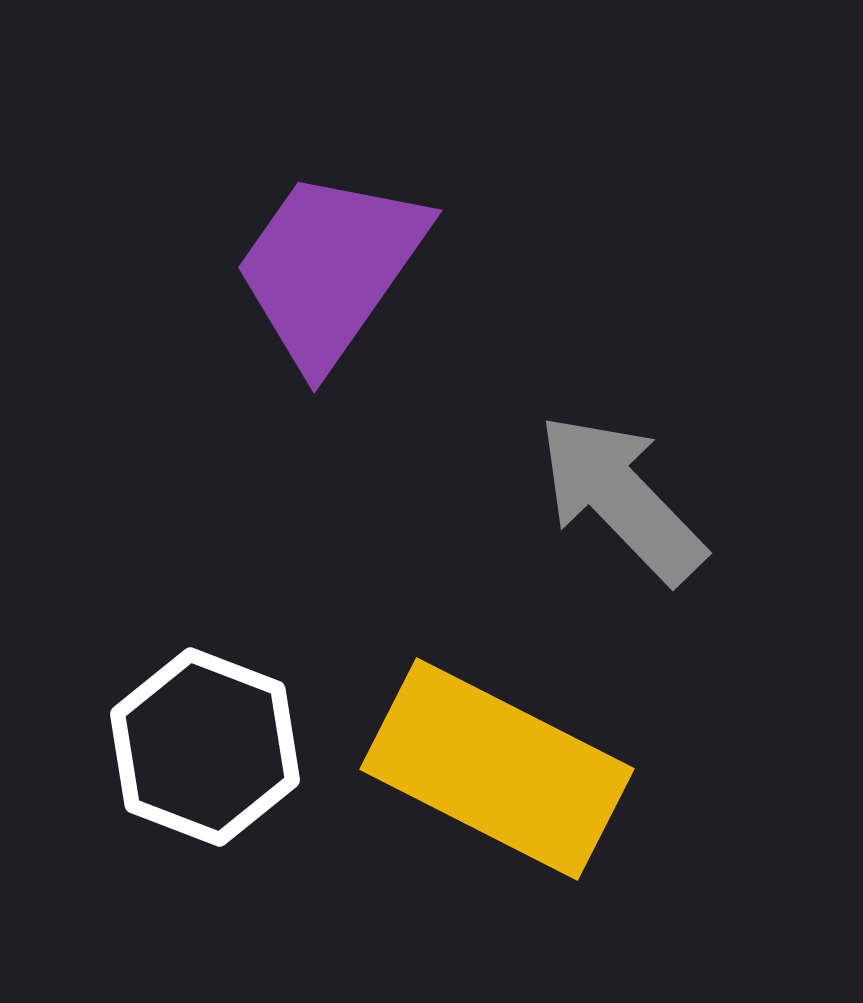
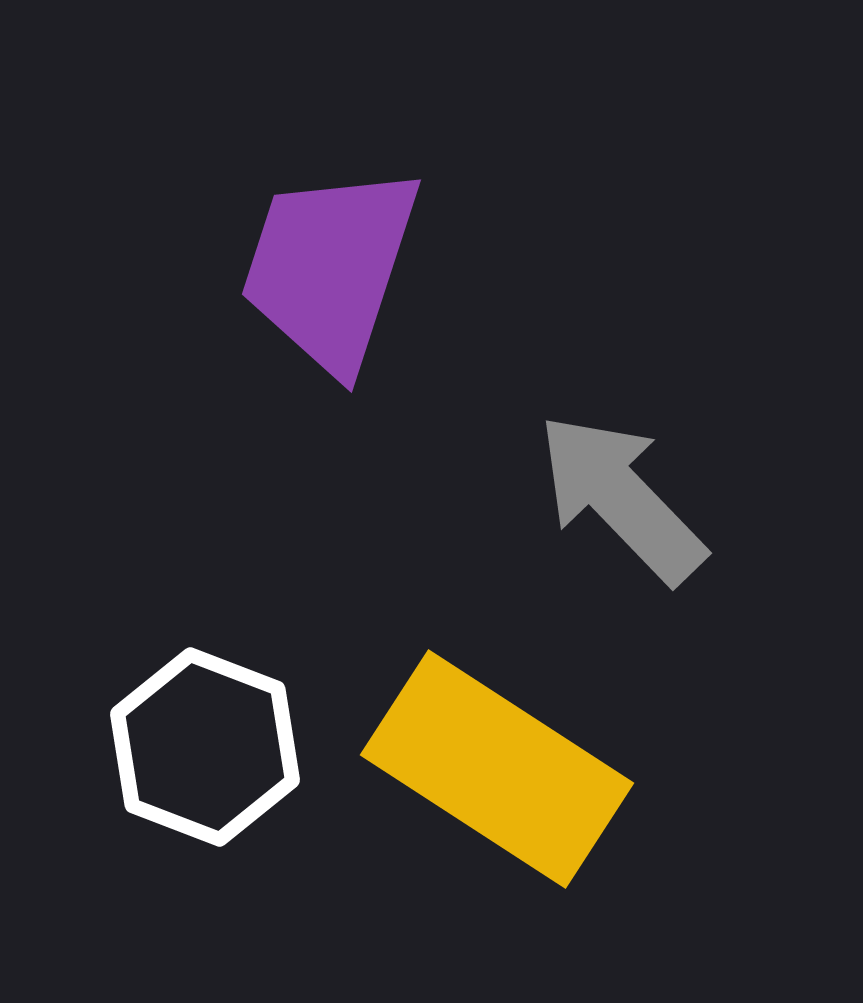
purple trapezoid: rotated 17 degrees counterclockwise
yellow rectangle: rotated 6 degrees clockwise
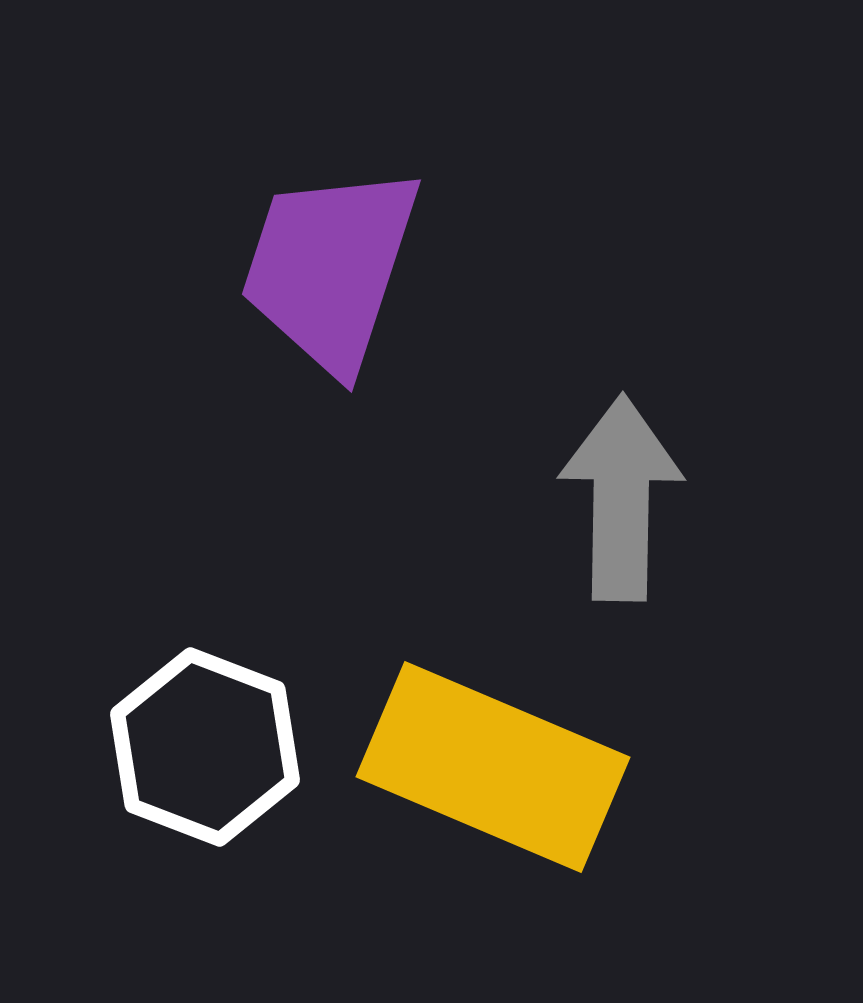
gray arrow: rotated 45 degrees clockwise
yellow rectangle: moved 4 px left, 2 px up; rotated 10 degrees counterclockwise
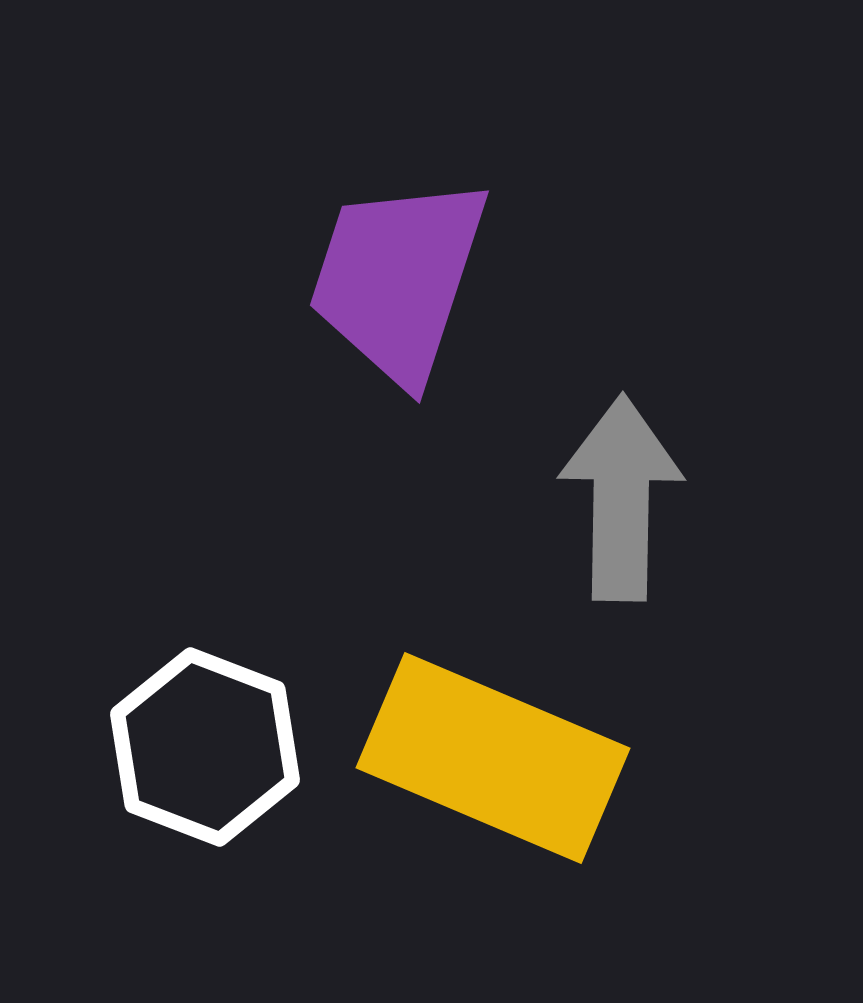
purple trapezoid: moved 68 px right, 11 px down
yellow rectangle: moved 9 px up
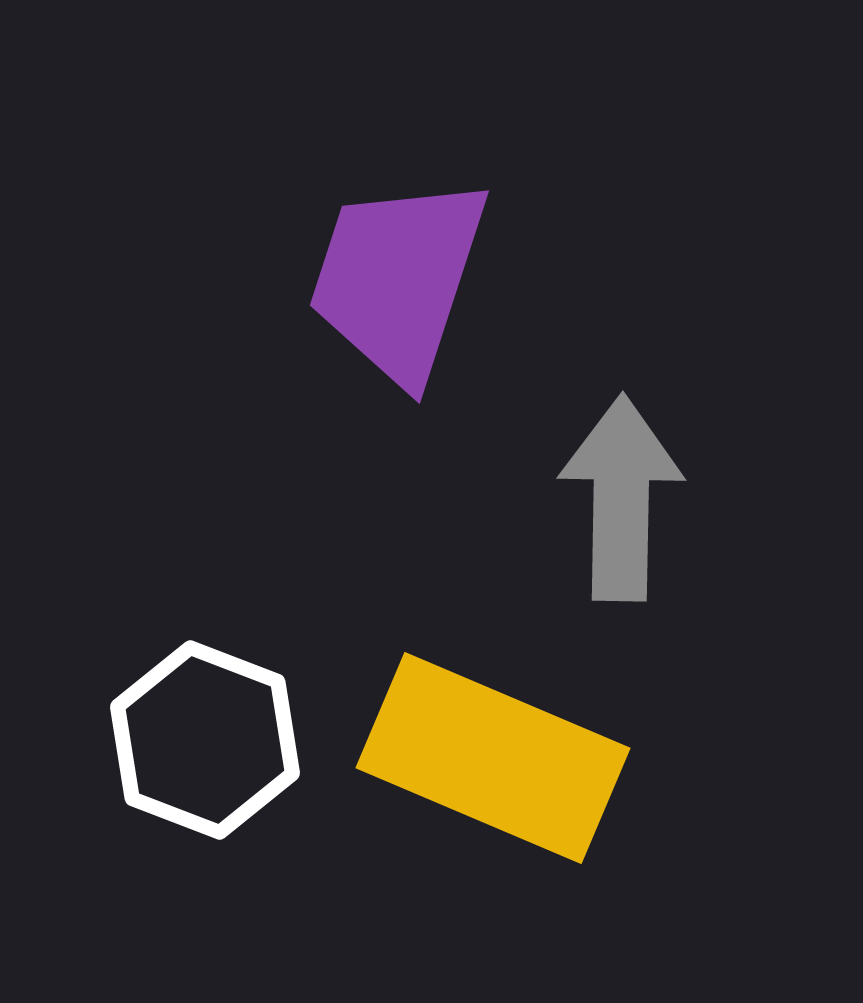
white hexagon: moved 7 px up
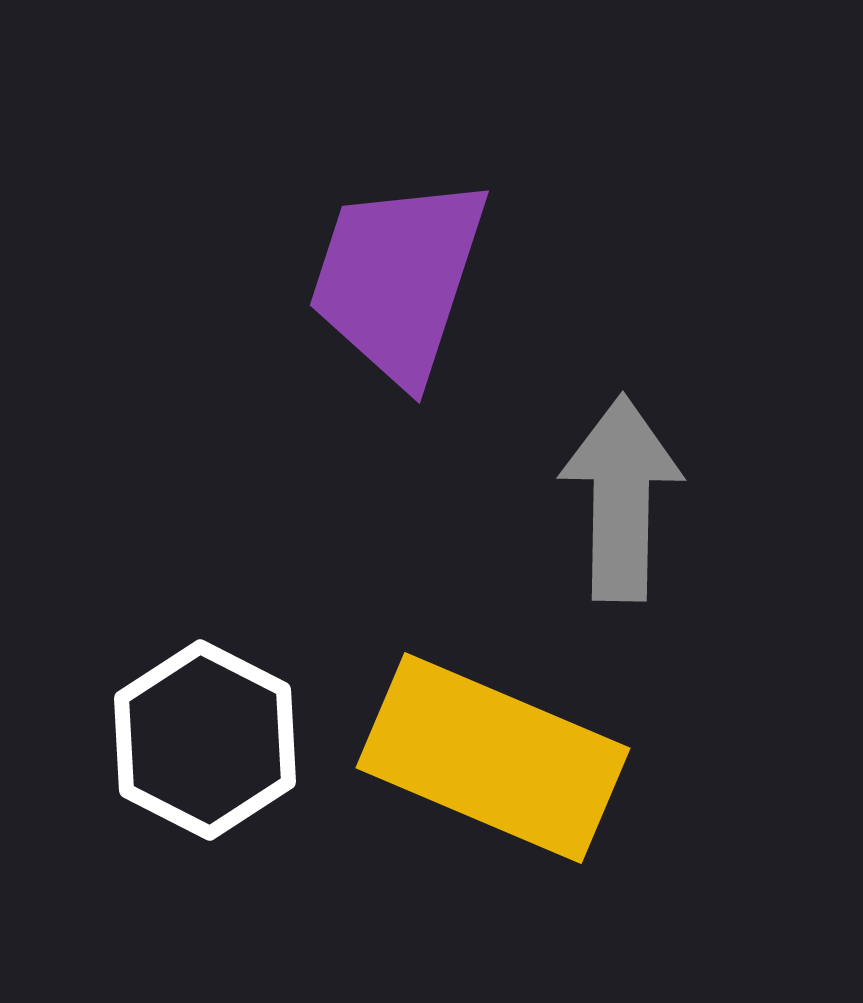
white hexagon: rotated 6 degrees clockwise
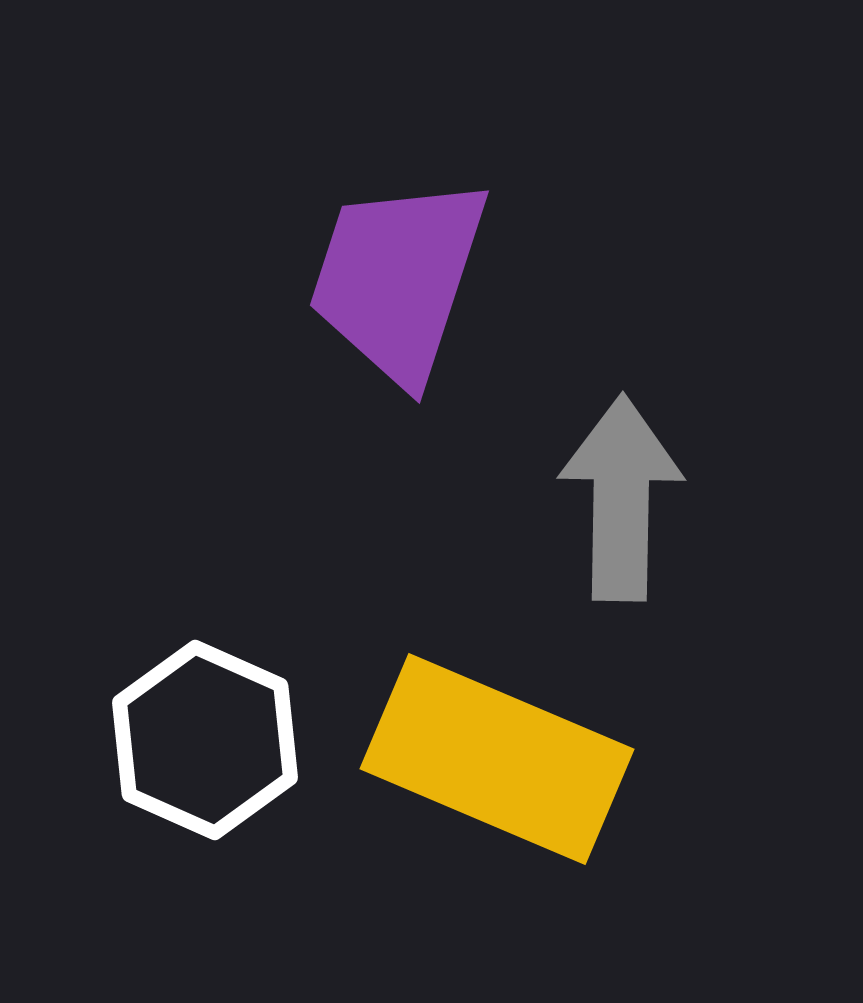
white hexagon: rotated 3 degrees counterclockwise
yellow rectangle: moved 4 px right, 1 px down
